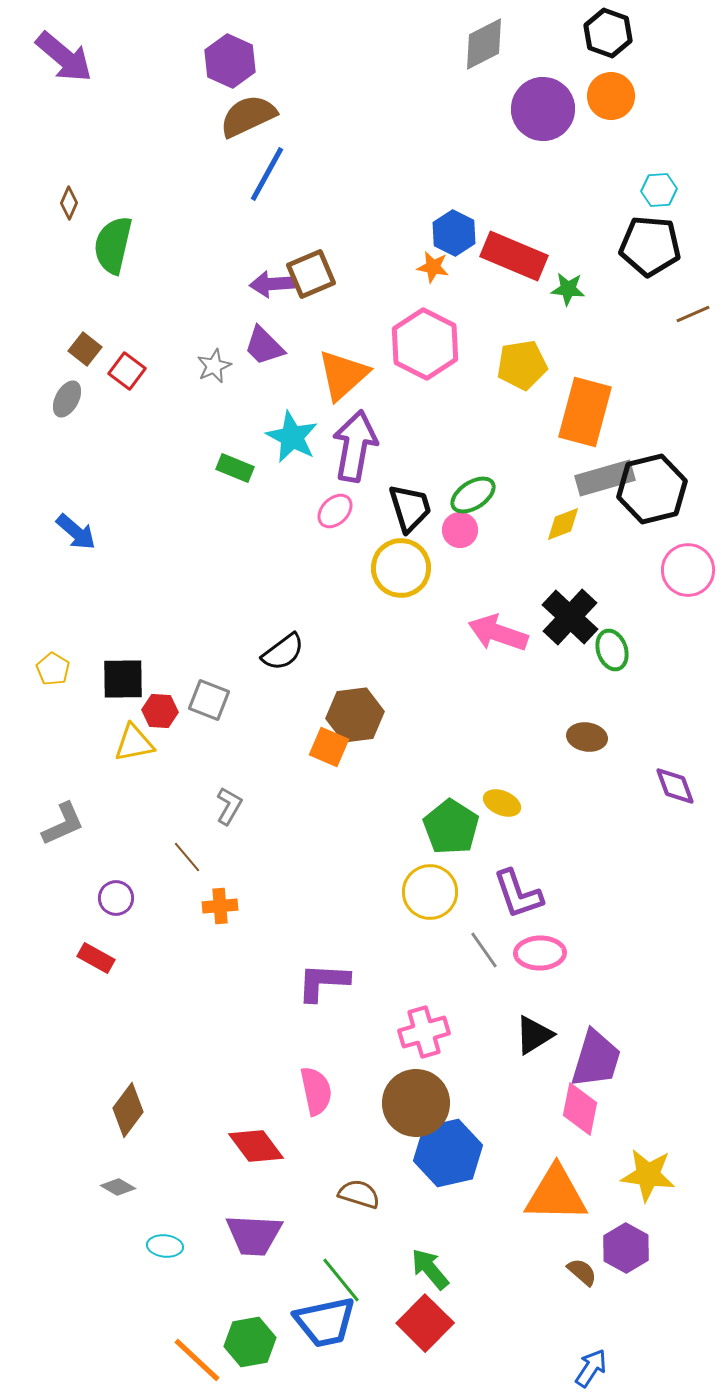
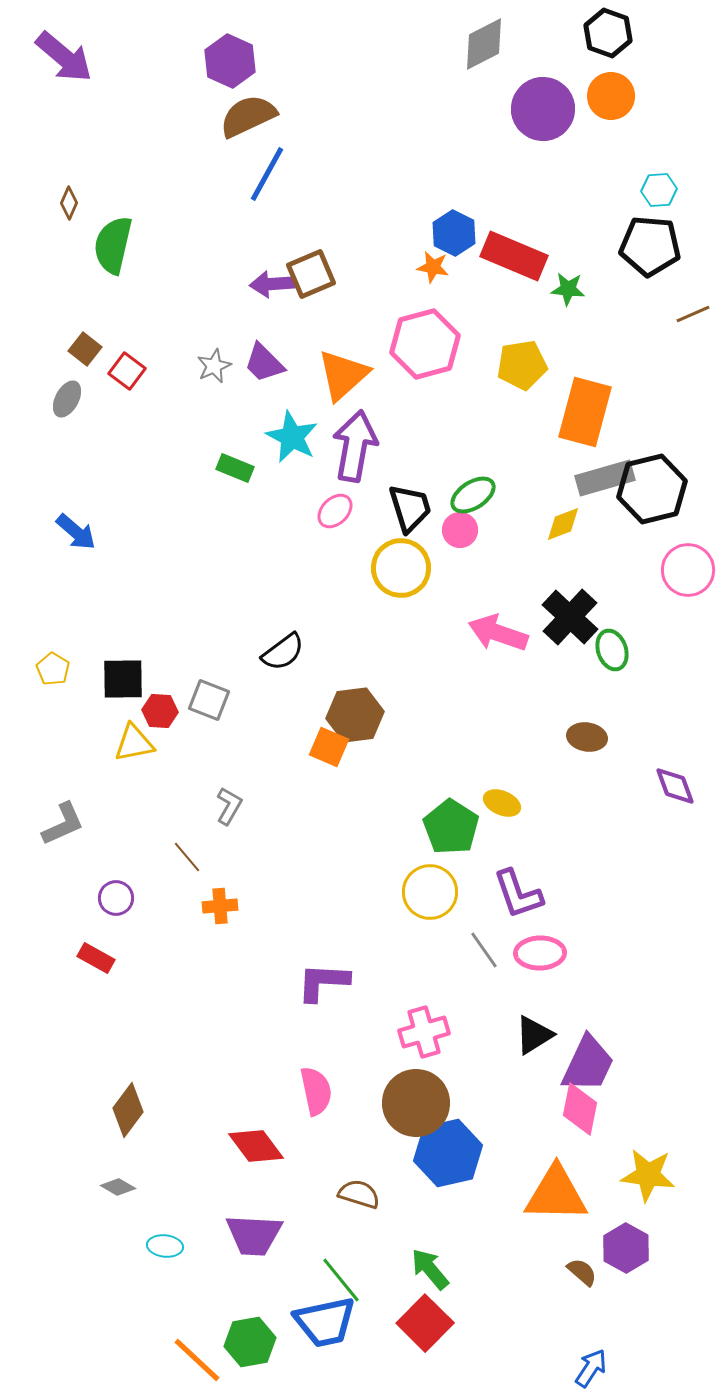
pink hexagon at (425, 344): rotated 18 degrees clockwise
purple trapezoid at (264, 346): moved 17 px down
purple trapezoid at (596, 1059): moved 8 px left, 5 px down; rotated 8 degrees clockwise
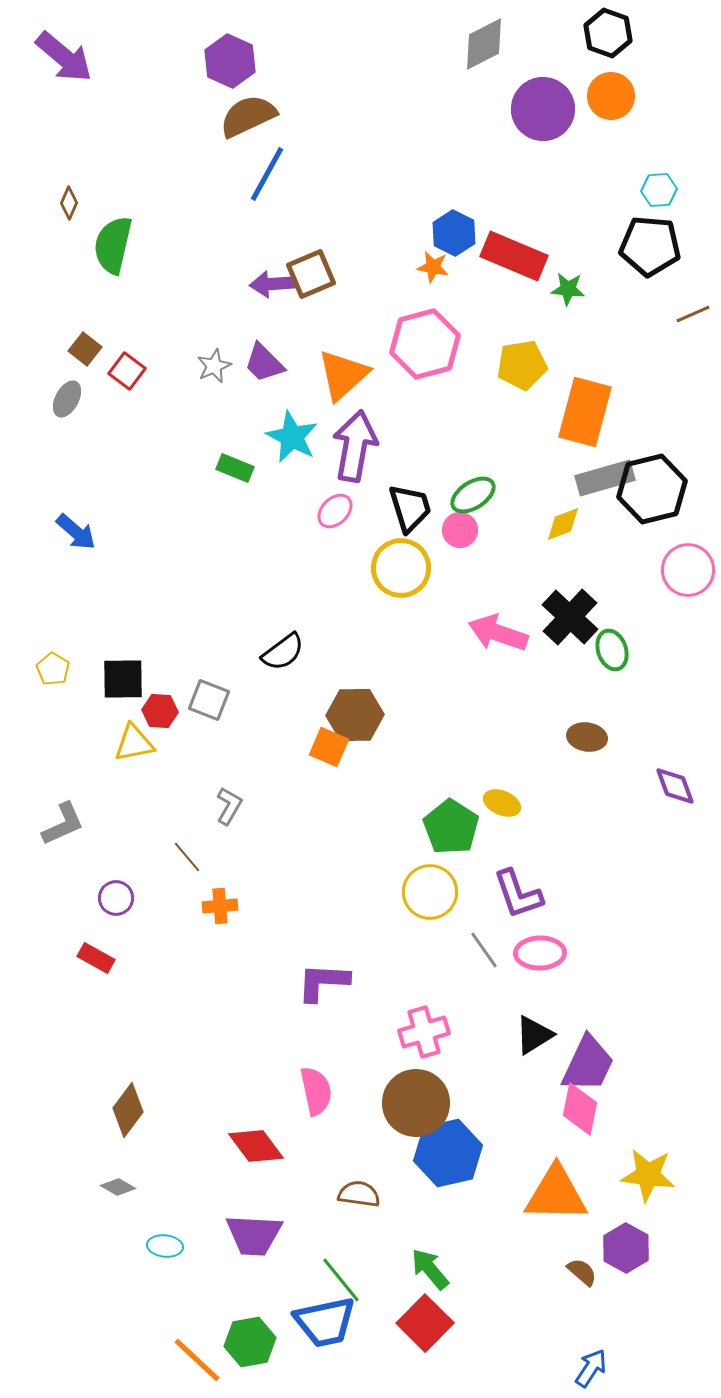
brown hexagon at (355, 715): rotated 6 degrees clockwise
brown semicircle at (359, 1194): rotated 9 degrees counterclockwise
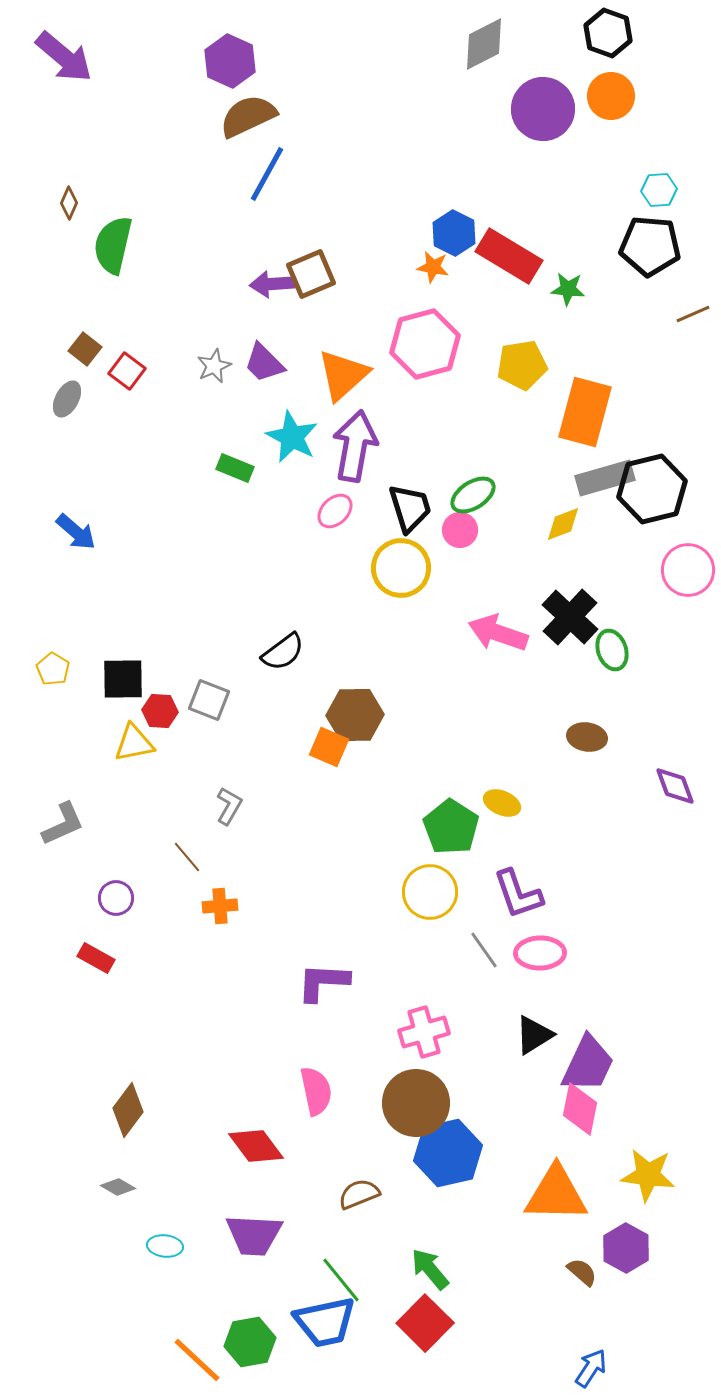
red rectangle at (514, 256): moved 5 px left; rotated 8 degrees clockwise
brown semicircle at (359, 1194): rotated 30 degrees counterclockwise
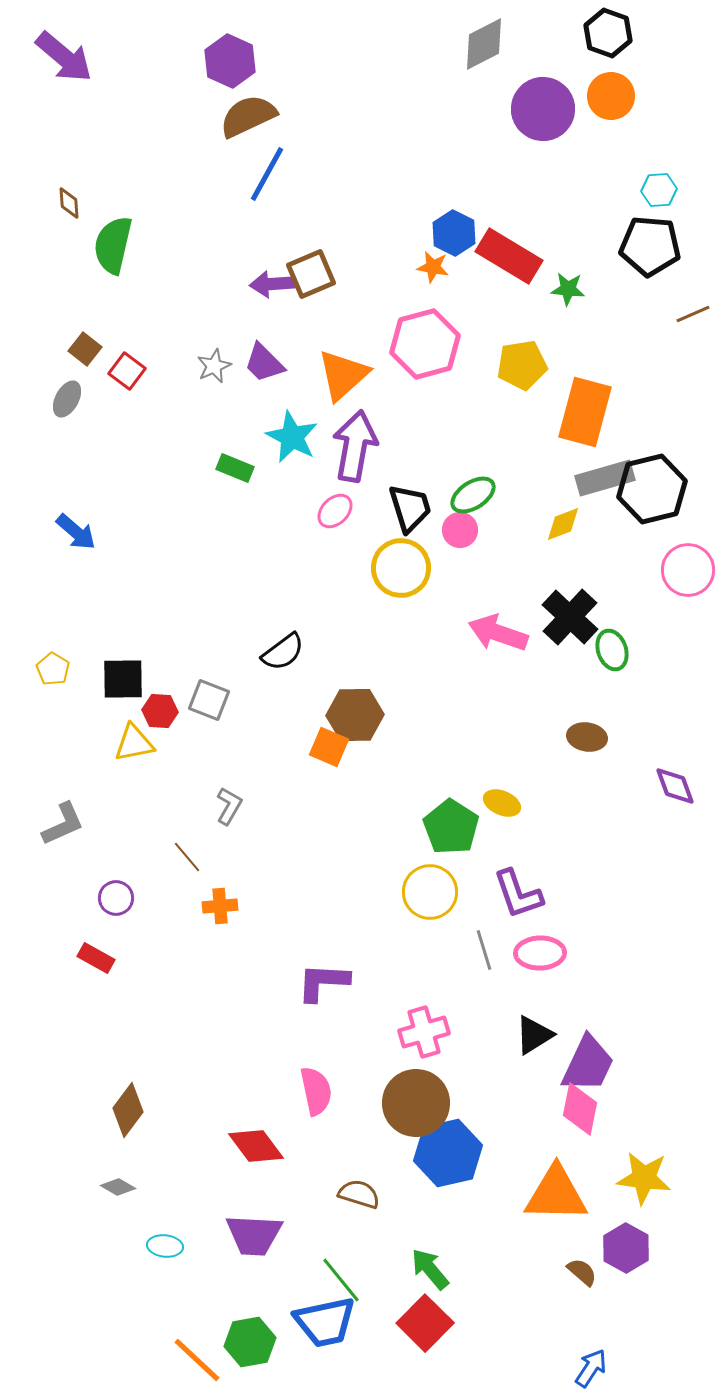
brown diamond at (69, 203): rotated 28 degrees counterclockwise
gray line at (484, 950): rotated 18 degrees clockwise
yellow star at (648, 1175): moved 4 px left, 3 px down
brown semicircle at (359, 1194): rotated 39 degrees clockwise
